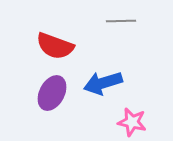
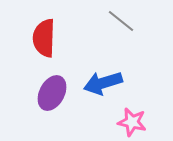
gray line: rotated 40 degrees clockwise
red semicircle: moved 11 px left, 8 px up; rotated 72 degrees clockwise
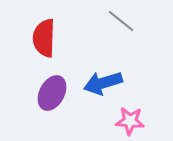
pink star: moved 2 px left, 1 px up; rotated 8 degrees counterclockwise
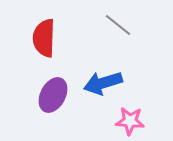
gray line: moved 3 px left, 4 px down
purple ellipse: moved 1 px right, 2 px down
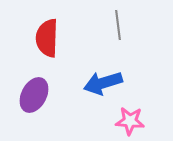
gray line: rotated 44 degrees clockwise
red semicircle: moved 3 px right
purple ellipse: moved 19 px left
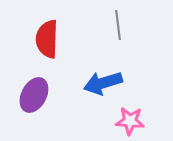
red semicircle: moved 1 px down
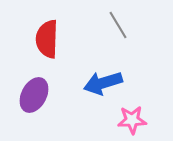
gray line: rotated 24 degrees counterclockwise
pink star: moved 2 px right, 1 px up; rotated 8 degrees counterclockwise
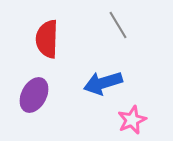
pink star: rotated 20 degrees counterclockwise
